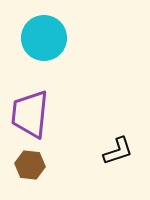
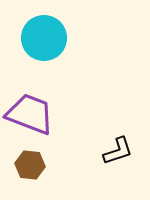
purple trapezoid: rotated 105 degrees clockwise
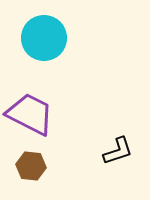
purple trapezoid: rotated 6 degrees clockwise
brown hexagon: moved 1 px right, 1 px down
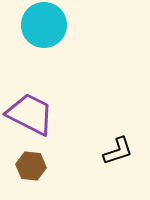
cyan circle: moved 13 px up
